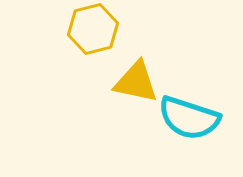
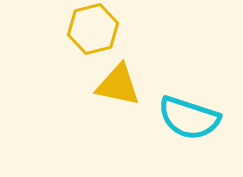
yellow triangle: moved 18 px left, 3 px down
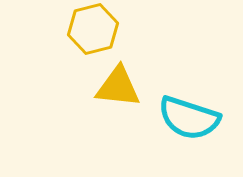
yellow triangle: moved 2 px down; rotated 6 degrees counterclockwise
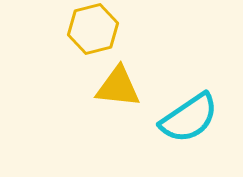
cyan semicircle: rotated 52 degrees counterclockwise
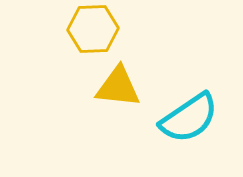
yellow hexagon: rotated 12 degrees clockwise
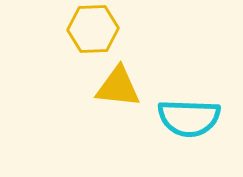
cyan semicircle: rotated 36 degrees clockwise
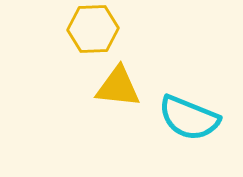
cyan semicircle: rotated 20 degrees clockwise
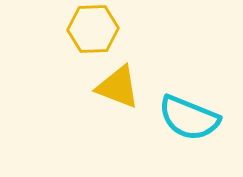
yellow triangle: rotated 15 degrees clockwise
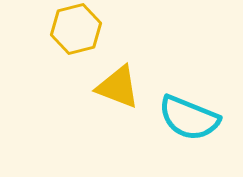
yellow hexagon: moved 17 px left; rotated 12 degrees counterclockwise
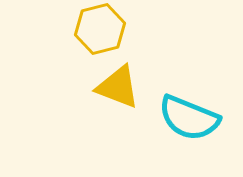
yellow hexagon: moved 24 px right
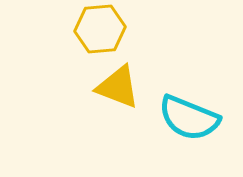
yellow hexagon: rotated 9 degrees clockwise
